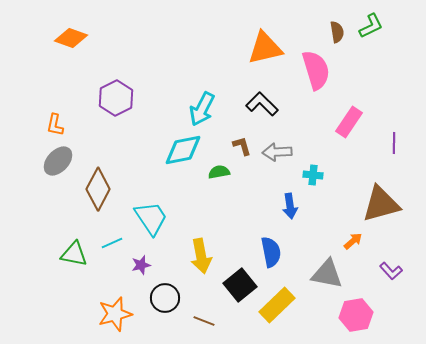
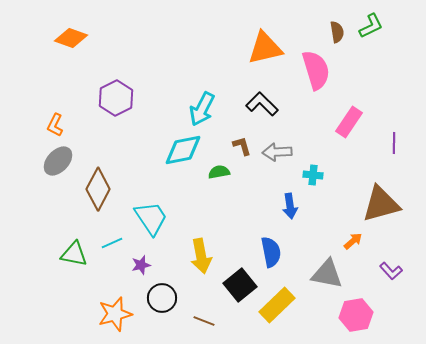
orange L-shape: rotated 15 degrees clockwise
black circle: moved 3 px left
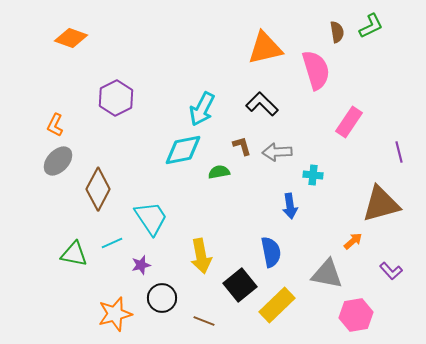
purple line: moved 5 px right, 9 px down; rotated 15 degrees counterclockwise
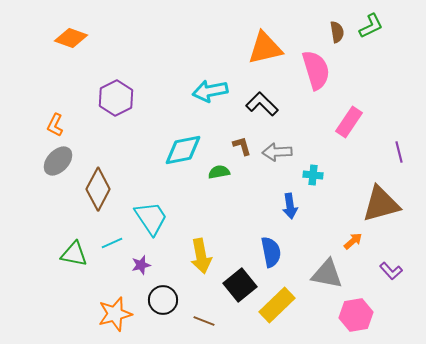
cyan arrow: moved 8 px right, 18 px up; rotated 52 degrees clockwise
black circle: moved 1 px right, 2 px down
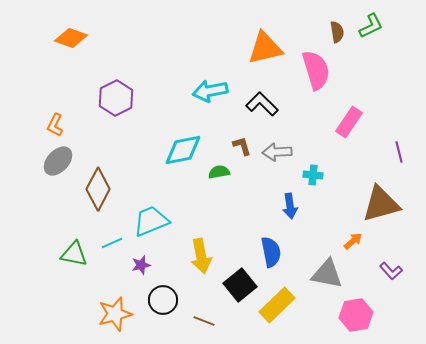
cyan trapezoid: moved 3 px down; rotated 78 degrees counterclockwise
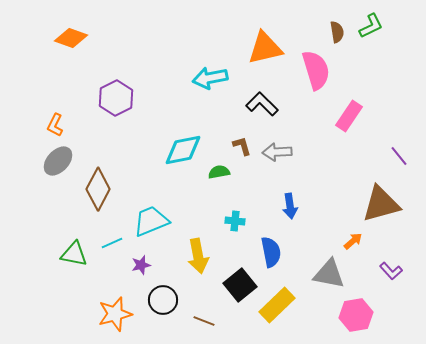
cyan arrow: moved 13 px up
pink rectangle: moved 6 px up
purple line: moved 4 px down; rotated 25 degrees counterclockwise
cyan cross: moved 78 px left, 46 px down
yellow arrow: moved 3 px left
gray triangle: moved 2 px right
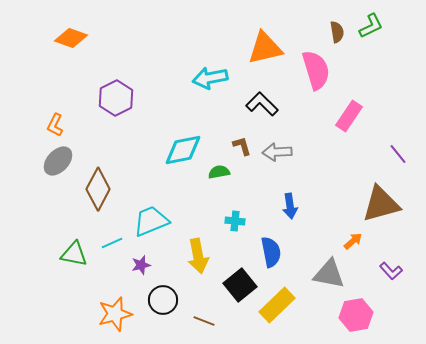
purple line: moved 1 px left, 2 px up
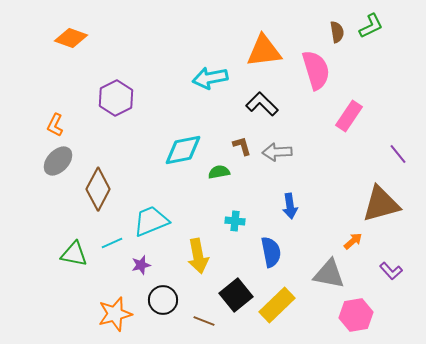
orange triangle: moved 1 px left, 3 px down; rotated 6 degrees clockwise
black square: moved 4 px left, 10 px down
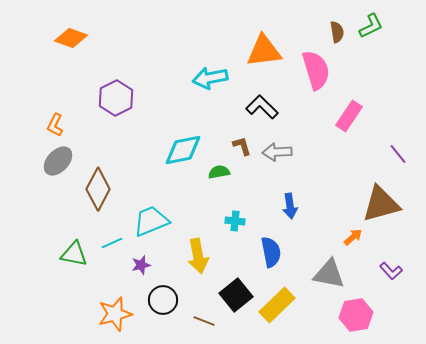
black L-shape: moved 3 px down
orange arrow: moved 4 px up
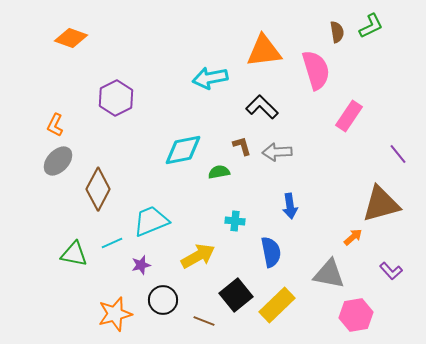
yellow arrow: rotated 108 degrees counterclockwise
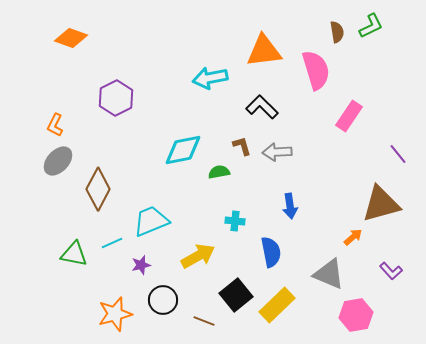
gray triangle: rotated 12 degrees clockwise
